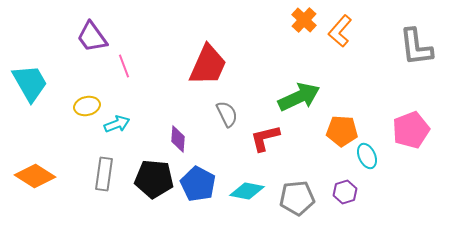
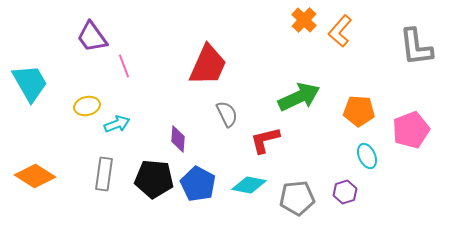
orange pentagon: moved 17 px right, 20 px up
red L-shape: moved 2 px down
cyan diamond: moved 2 px right, 6 px up
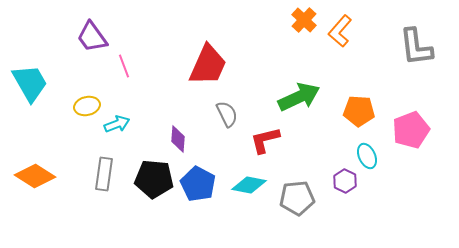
purple hexagon: moved 11 px up; rotated 15 degrees counterclockwise
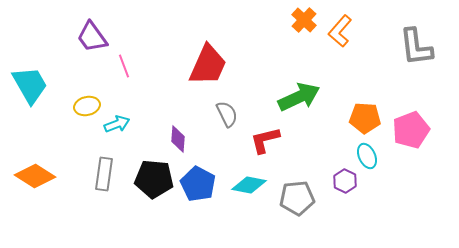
cyan trapezoid: moved 2 px down
orange pentagon: moved 6 px right, 7 px down
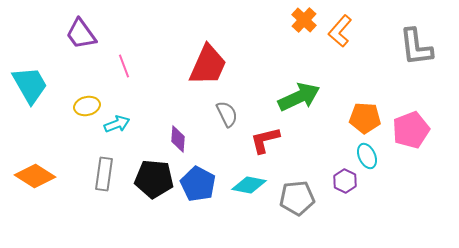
purple trapezoid: moved 11 px left, 3 px up
